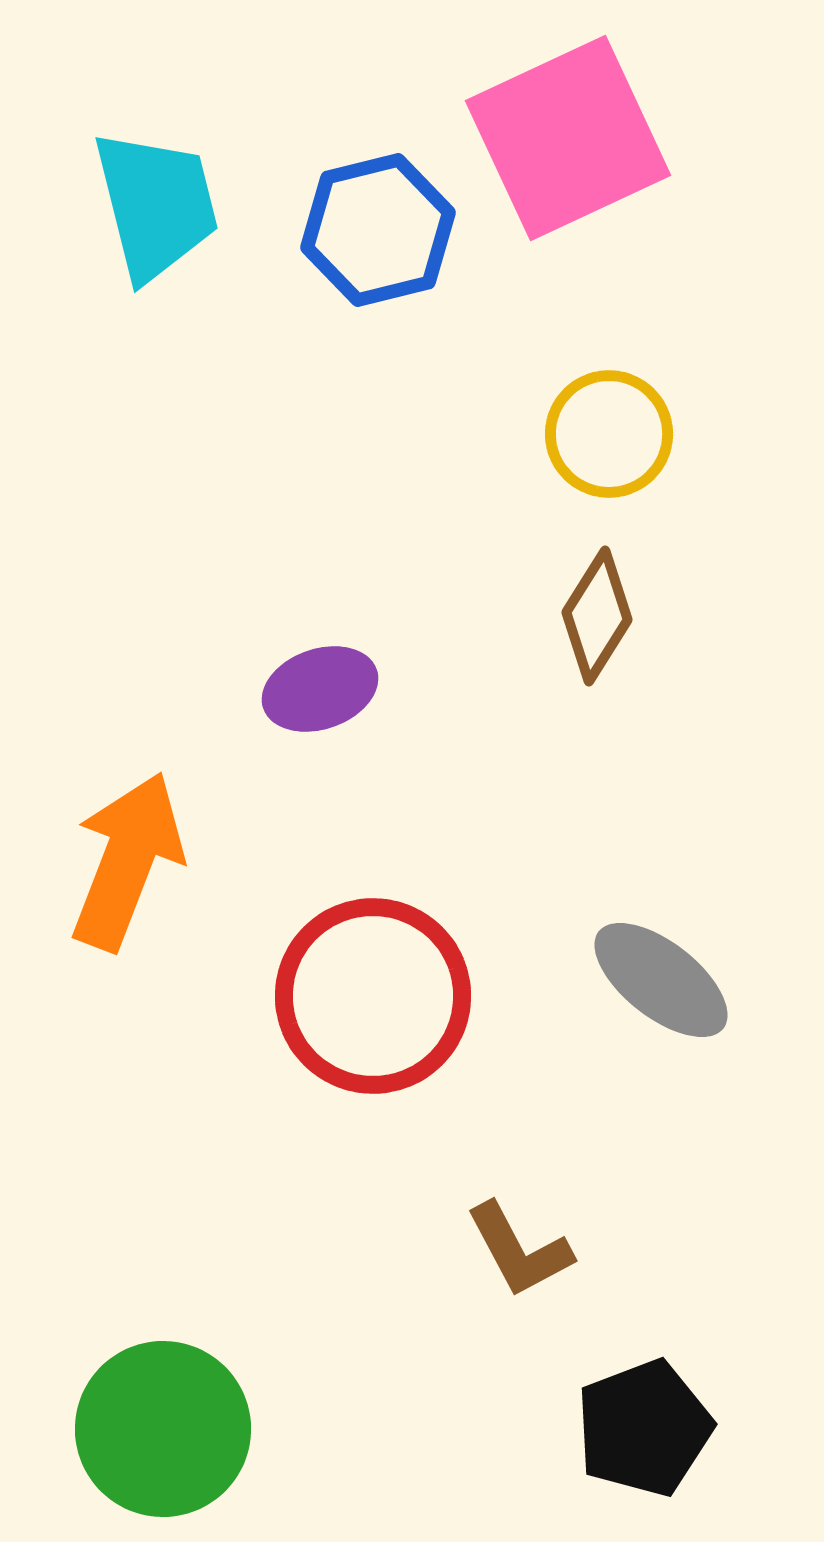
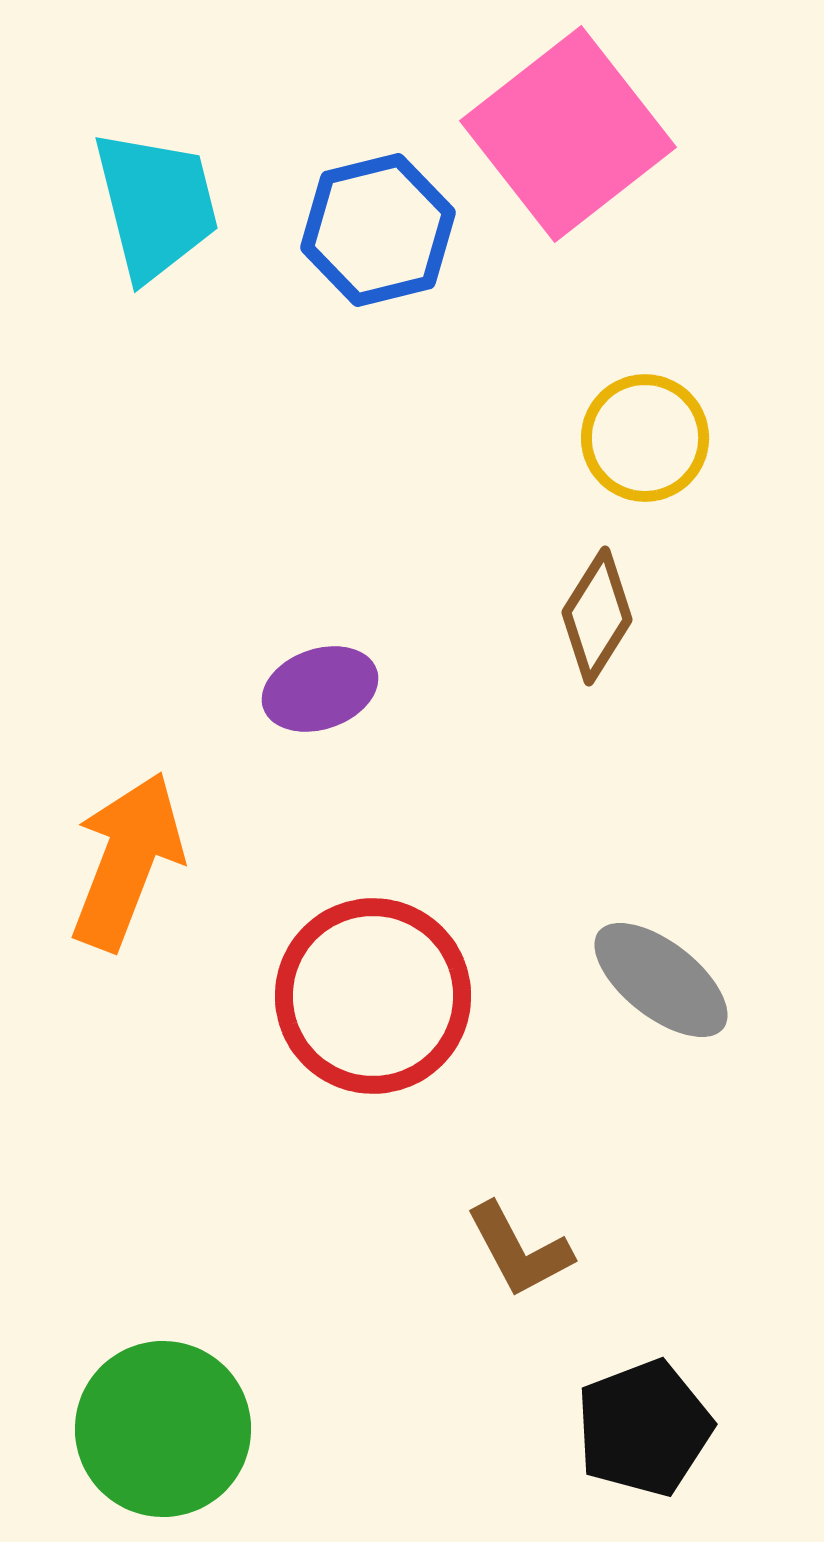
pink square: moved 4 px up; rotated 13 degrees counterclockwise
yellow circle: moved 36 px right, 4 px down
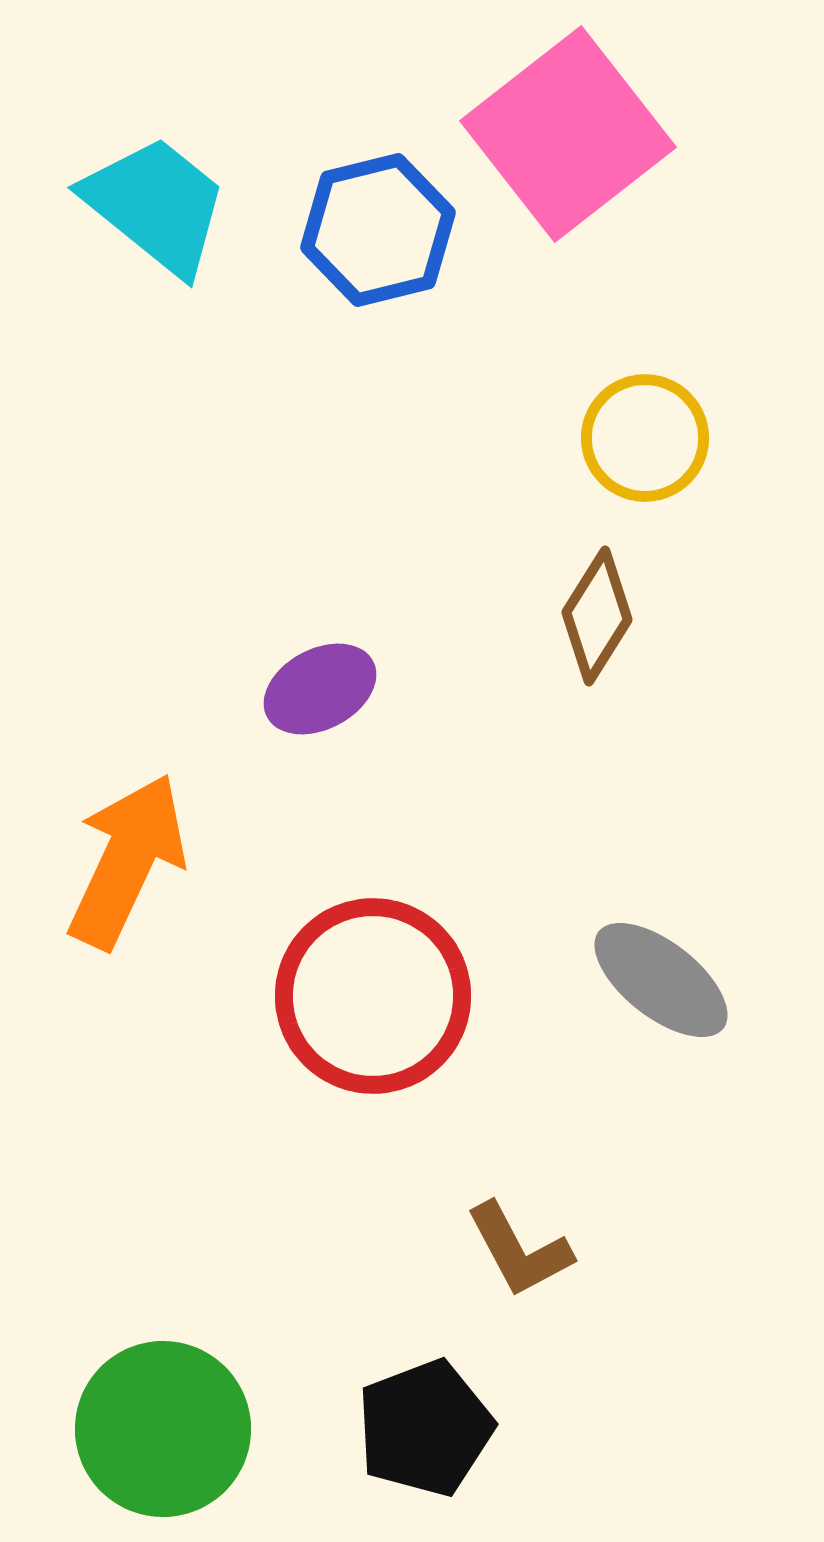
cyan trapezoid: rotated 37 degrees counterclockwise
purple ellipse: rotated 9 degrees counterclockwise
orange arrow: rotated 4 degrees clockwise
black pentagon: moved 219 px left
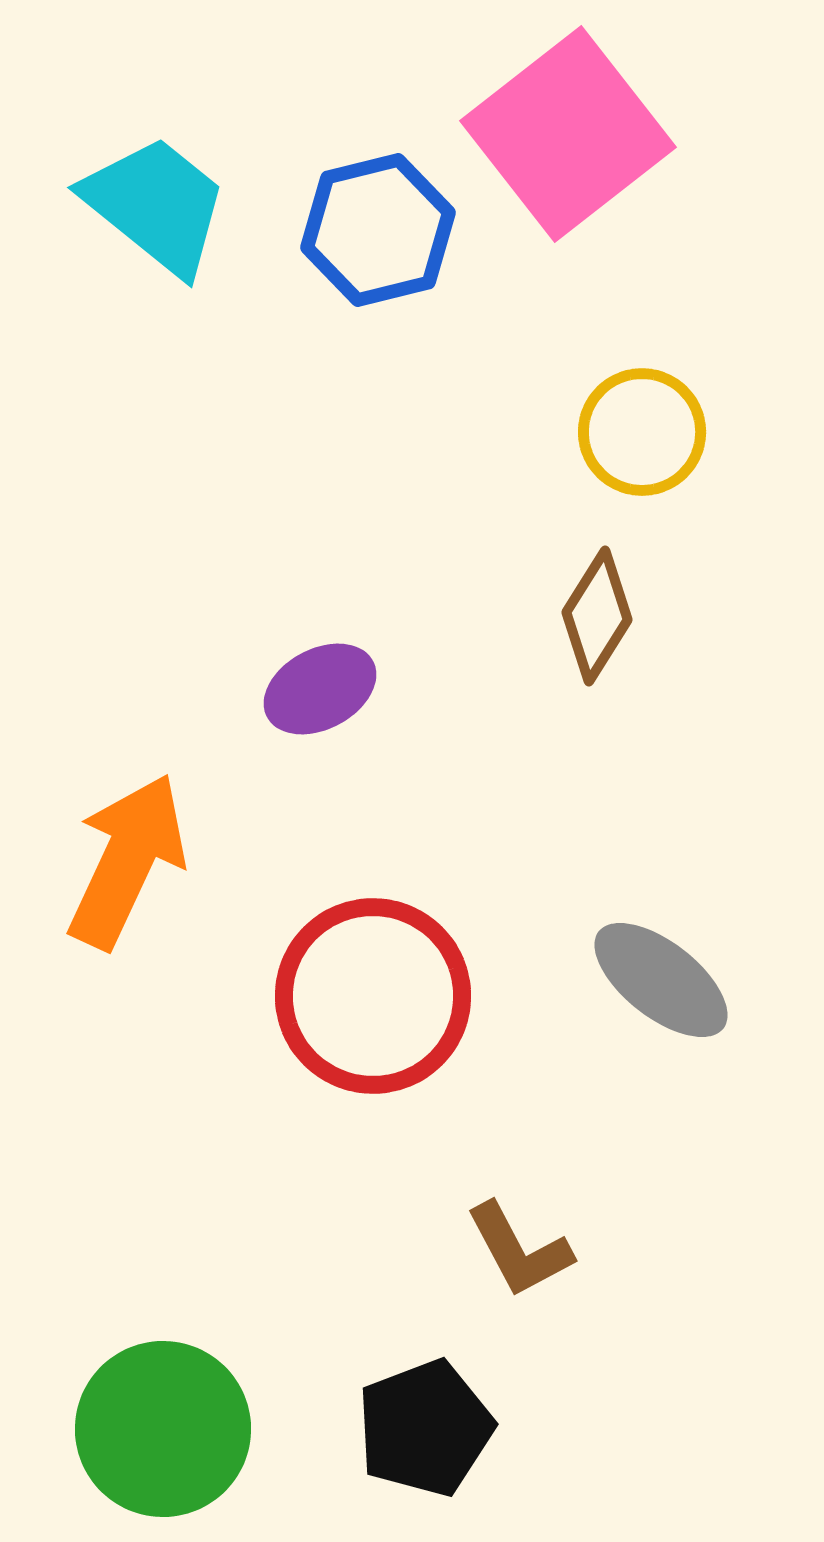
yellow circle: moved 3 px left, 6 px up
